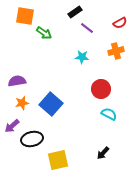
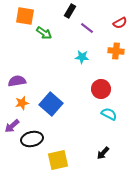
black rectangle: moved 5 px left, 1 px up; rotated 24 degrees counterclockwise
orange cross: rotated 21 degrees clockwise
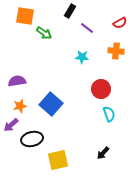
orange star: moved 2 px left, 3 px down
cyan semicircle: rotated 42 degrees clockwise
purple arrow: moved 1 px left, 1 px up
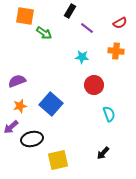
purple semicircle: rotated 12 degrees counterclockwise
red circle: moved 7 px left, 4 px up
purple arrow: moved 2 px down
